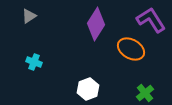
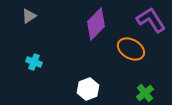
purple diamond: rotated 12 degrees clockwise
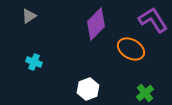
purple L-shape: moved 2 px right
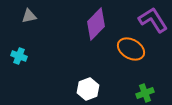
gray triangle: rotated 21 degrees clockwise
cyan cross: moved 15 px left, 6 px up
green cross: rotated 18 degrees clockwise
